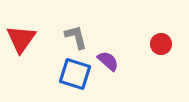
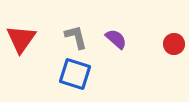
red circle: moved 13 px right
purple semicircle: moved 8 px right, 22 px up
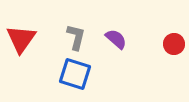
gray L-shape: rotated 28 degrees clockwise
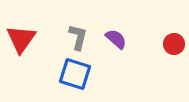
gray L-shape: moved 2 px right
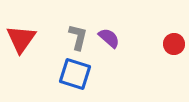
purple semicircle: moved 7 px left, 1 px up
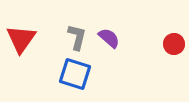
gray L-shape: moved 1 px left
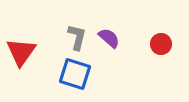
red triangle: moved 13 px down
red circle: moved 13 px left
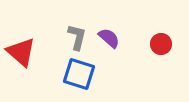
red triangle: rotated 24 degrees counterclockwise
blue square: moved 4 px right
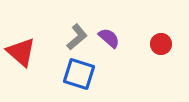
gray L-shape: rotated 36 degrees clockwise
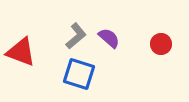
gray L-shape: moved 1 px left, 1 px up
red triangle: rotated 20 degrees counterclockwise
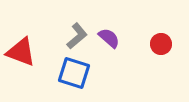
gray L-shape: moved 1 px right
blue square: moved 5 px left, 1 px up
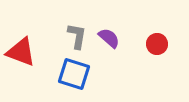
gray L-shape: rotated 40 degrees counterclockwise
red circle: moved 4 px left
blue square: moved 1 px down
